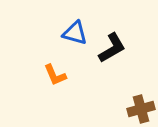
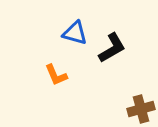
orange L-shape: moved 1 px right
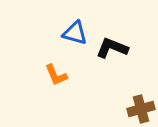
black L-shape: rotated 128 degrees counterclockwise
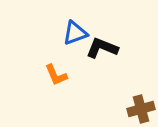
blue triangle: rotated 36 degrees counterclockwise
black L-shape: moved 10 px left
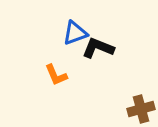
black L-shape: moved 4 px left
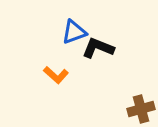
blue triangle: moved 1 px left, 1 px up
orange L-shape: rotated 25 degrees counterclockwise
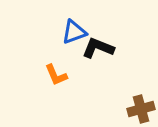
orange L-shape: rotated 25 degrees clockwise
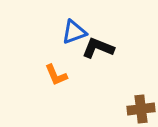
brown cross: rotated 8 degrees clockwise
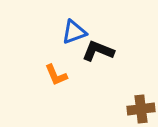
black L-shape: moved 3 px down
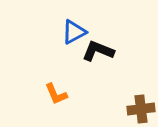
blue triangle: rotated 8 degrees counterclockwise
orange L-shape: moved 19 px down
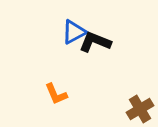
black L-shape: moved 3 px left, 9 px up
brown cross: moved 1 px left; rotated 24 degrees counterclockwise
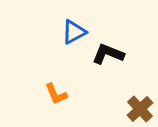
black L-shape: moved 13 px right, 12 px down
brown cross: rotated 12 degrees counterclockwise
